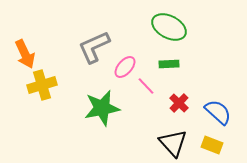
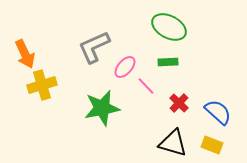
green rectangle: moved 1 px left, 2 px up
black triangle: rotated 32 degrees counterclockwise
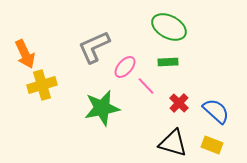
blue semicircle: moved 2 px left, 1 px up
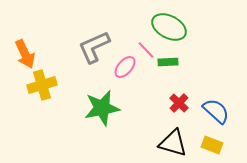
pink line: moved 36 px up
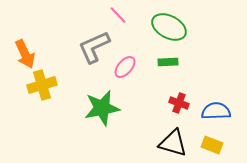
pink line: moved 28 px left, 35 px up
red cross: rotated 24 degrees counterclockwise
blue semicircle: rotated 44 degrees counterclockwise
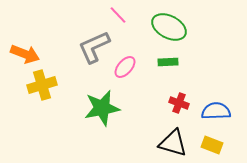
orange arrow: rotated 44 degrees counterclockwise
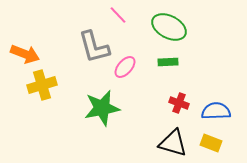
gray L-shape: rotated 81 degrees counterclockwise
yellow rectangle: moved 1 px left, 2 px up
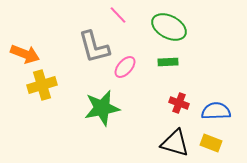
black triangle: moved 2 px right
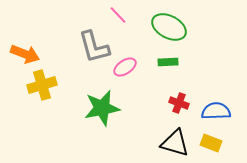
pink ellipse: rotated 15 degrees clockwise
